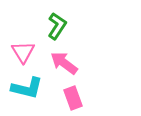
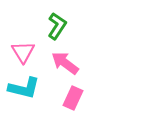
pink arrow: moved 1 px right
cyan L-shape: moved 3 px left
pink rectangle: rotated 45 degrees clockwise
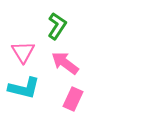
pink rectangle: moved 1 px down
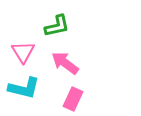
green L-shape: rotated 44 degrees clockwise
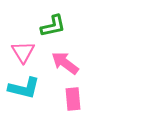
green L-shape: moved 4 px left
pink rectangle: rotated 30 degrees counterclockwise
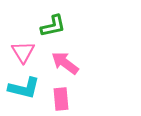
pink rectangle: moved 12 px left
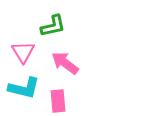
pink rectangle: moved 3 px left, 2 px down
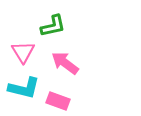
pink rectangle: rotated 65 degrees counterclockwise
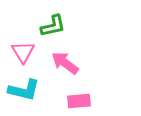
cyan L-shape: moved 2 px down
pink rectangle: moved 21 px right; rotated 25 degrees counterclockwise
